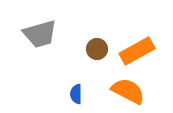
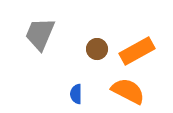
gray trapezoid: rotated 129 degrees clockwise
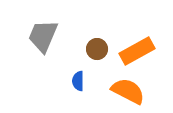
gray trapezoid: moved 3 px right, 2 px down
blue semicircle: moved 2 px right, 13 px up
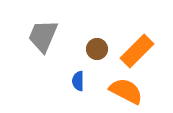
orange rectangle: rotated 16 degrees counterclockwise
orange semicircle: moved 2 px left
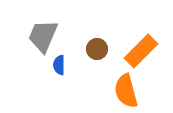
orange rectangle: moved 4 px right
blue semicircle: moved 19 px left, 16 px up
orange semicircle: rotated 132 degrees counterclockwise
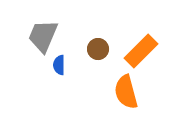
brown circle: moved 1 px right
orange semicircle: moved 1 px down
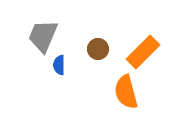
orange rectangle: moved 2 px right, 1 px down
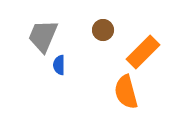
brown circle: moved 5 px right, 19 px up
